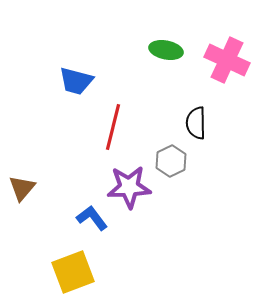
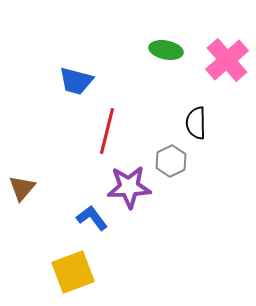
pink cross: rotated 24 degrees clockwise
red line: moved 6 px left, 4 px down
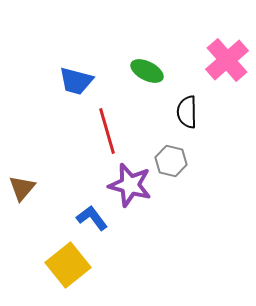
green ellipse: moved 19 px left, 21 px down; rotated 16 degrees clockwise
black semicircle: moved 9 px left, 11 px up
red line: rotated 30 degrees counterclockwise
gray hexagon: rotated 20 degrees counterclockwise
purple star: moved 1 px right, 2 px up; rotated 18 degrees clockwise
yellow square: moved 5 px left, 7 px up; rotated 18 degrees counterclockwise
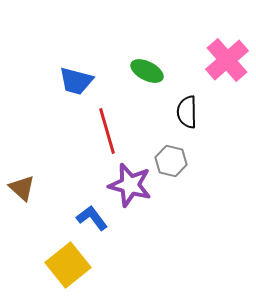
brown triangle: rotated 28 degrees counterclockwise
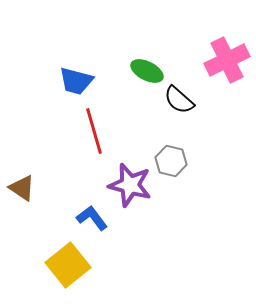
pink cross: rotated 15 degrees clockwise
black semicircle: moved 8 px left, 12 px up; rotated 48 degrees counterclockwise
red line: moved 13 px left
brown triangle: rotated 8 degrees counterclockwise
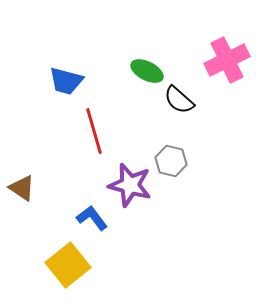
blue trapezoid: moved 10 px left
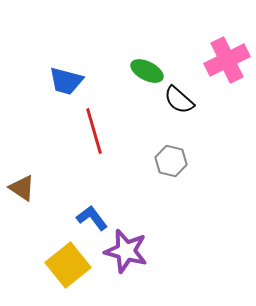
purple star: moved 4 px left, 66 px down
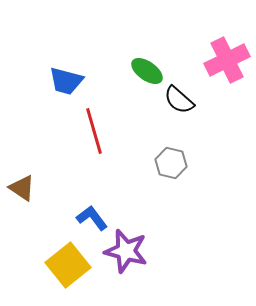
green ellipse: rotated 8 degrees clockwise
gray hexagon: moved 2 px down
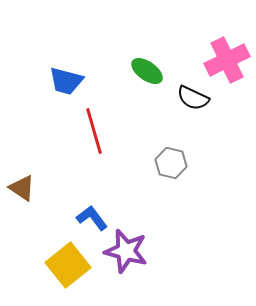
black semicircle: moved 14 px right, 2 px up; rotated 16 degrees counterclockwise
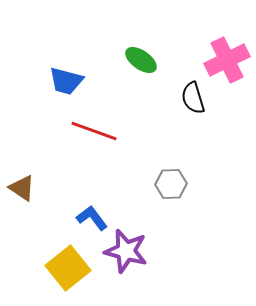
green ellipse: moved 6 px left, 11 px up
black semicircle: rotated 48 degrees clockwise
red line: rotated 54 degrees counterclockwise
gray hexagon: moved 21 px down; rotated 16 degrees counterclockwise
yellow square: moved 3 px down
